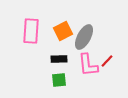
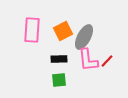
pink rectangle: moved 1 px right, 1 px up
pink L-shape: moved 5 px up
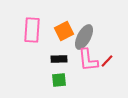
orange square: moved 1 px right
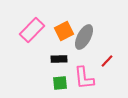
pink rectangle: rotated 40 degrees clockwise
pink L-shape: moved 4 px left, 18 px down
green square: moved 1 px right, 3 px down
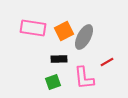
pink rectangle: moved 1 px right, 2 px up; rotated 55 degrees clockwise
red line: moved 1 px down; rotated 16 degrees clockwise
green square: moved 7 px left, 1 px up; rotated 14 degrees counterclockwise
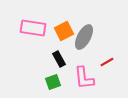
black rectangle: rotated 63 degrees clockwise
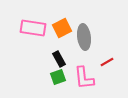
orange square: moved 2 px left, 3 px up
gray ellipse: rotated 35 degrees counterclockwise
green square: moved 5 px right, 5 px up
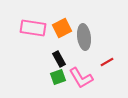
pink L-shape: moved 3 px left; rotated 25 degrees counterclockwise
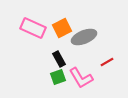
pink rectangle: rotated 15 degrees clockwise
gray ellipse: rotated 75 degrees clockwise
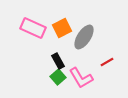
gray ellipse: rotated 35 degrees counterclockwise
black rectangle: moved 1 px left, 2 px down
green square: rotated 21 degrees counterclockwise
